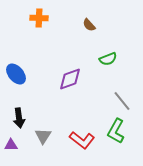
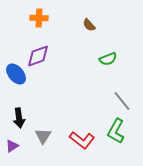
purple diamond: moved 32 px left, 23 px up
purple triangle: moved 1 px right, 1 px down; rotated 32 degrees counterclockwise
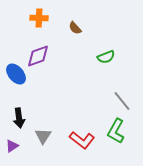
brown semicircle: moved 14 px left, 3 px down
green semicircle: moved 2 px left, 2 px up
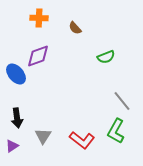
black arrow: moved 2 px left
